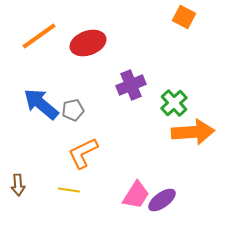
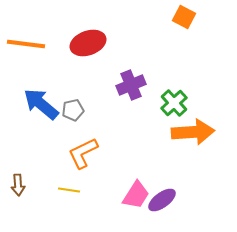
orange line: moved 13 px left, 8 px down; rotated 42 degrees clockwise
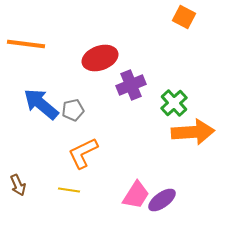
red ellipse: moved 12 px right, 15 px down
brown arrow: rotated 20 degrees counterclockwise
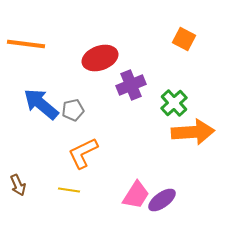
orange square: moved 22 px down
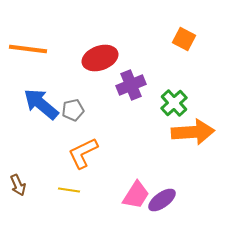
orange line: moved 2 px right, 5 px down
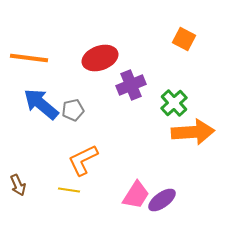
orange line: moved 1 px right, 9 px down
orange L-shape: moved 7 px down
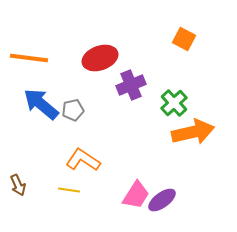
orange arrow: rotated 9 degrees counterclockwise
orange L-shape: rotated 60 degrees clockwise
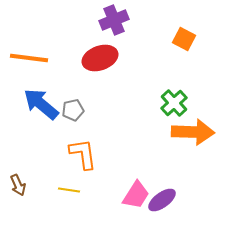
purple cross: moved 17 px left, 65 px up
orange arrow: rotated 15 degrees clockwise
orange L-shape: moved 6 px up; rotated 48 degrees clockwise
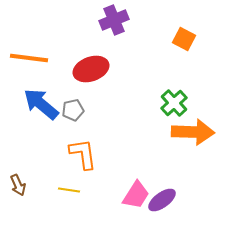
red ellipse: moved 9 px left, 11 px down
